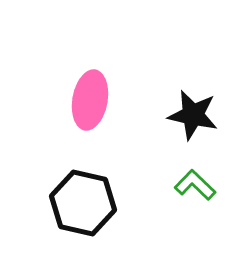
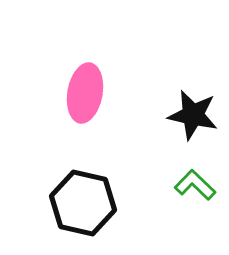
pink ellipse: moved 5 px left, 7 px up
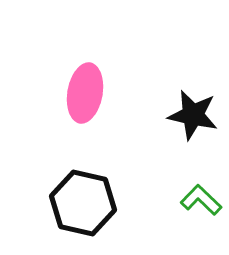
green L-shape: moved 6 px right, 15 px down
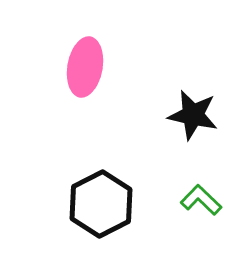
pink ellipse: moved 26 px up
black hexagon: moved 18 px right, 1 px down; rotated 20 degrees clockwise
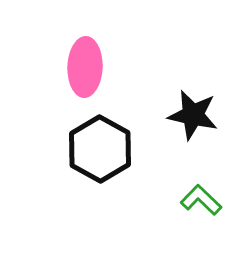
pink ellipse: rotated 8 degrees counterclockwise
black hexagon: moved 1 px left, 55 px up; rotated 4 degrees counterclockwise
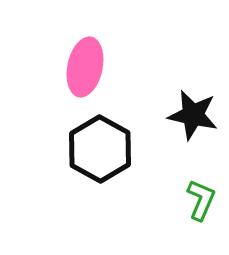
pink ellipse: rotated 10 degrees clockwise
green L-shape: rotated 69 degrees clockwise
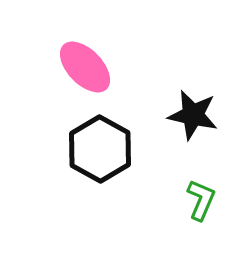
pink ellipse: rotated 56 degrees counterclockwise
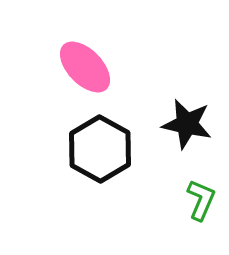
black star: moved 6 px left, 9 px down
